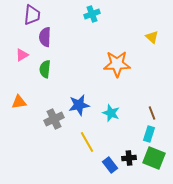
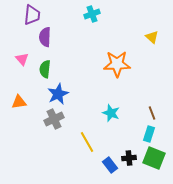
pink triangle: moved 4 px down; rotated 40 degrees counterclockwise
blue star: moved 21 px left, 11 px up; rotated 15 degrees counterclockwise
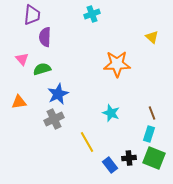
green semicircle: moved 3 px left; rotated 66 degrees clockwise
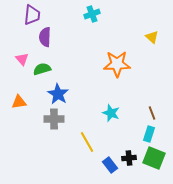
blue star: rotated 15 degrees counterclockwise
gray cross: rotated 24 degrees clockwise
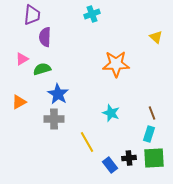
yellow triangle: moved 4 px right
pink triangle: rotated 40 degrees clockwise
orange star: moved 1 px left
orange triangle: rotated 21 degrees counterclockwise
green square: rotated 25 degrees counterclockwise
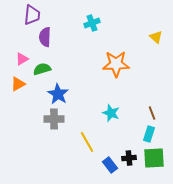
cyan cross: moved 9 px down
orange triangle: moved 1 px left, 18 px up
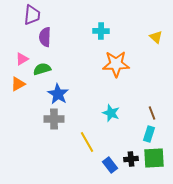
cyan cross: moved 9 px right, 8 px down; rotated 21 degrees clockwise
black cross: moved 2 px right, 1 px down
